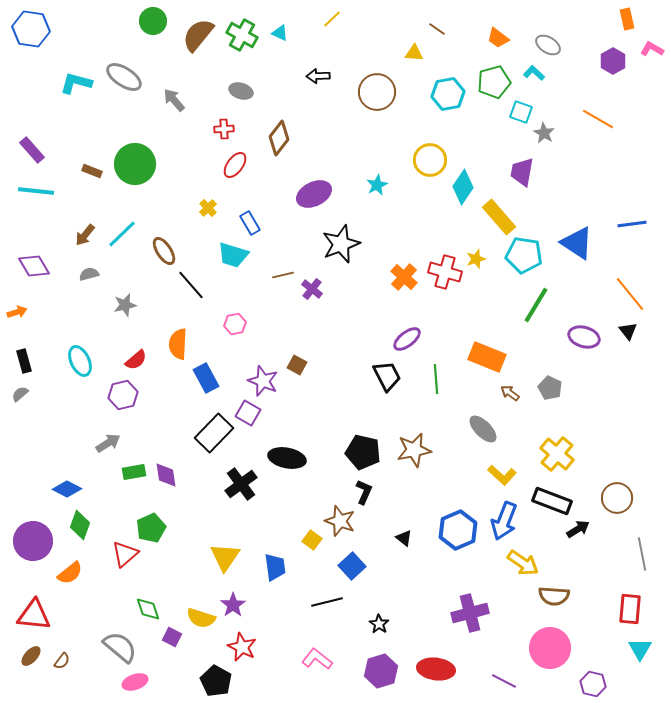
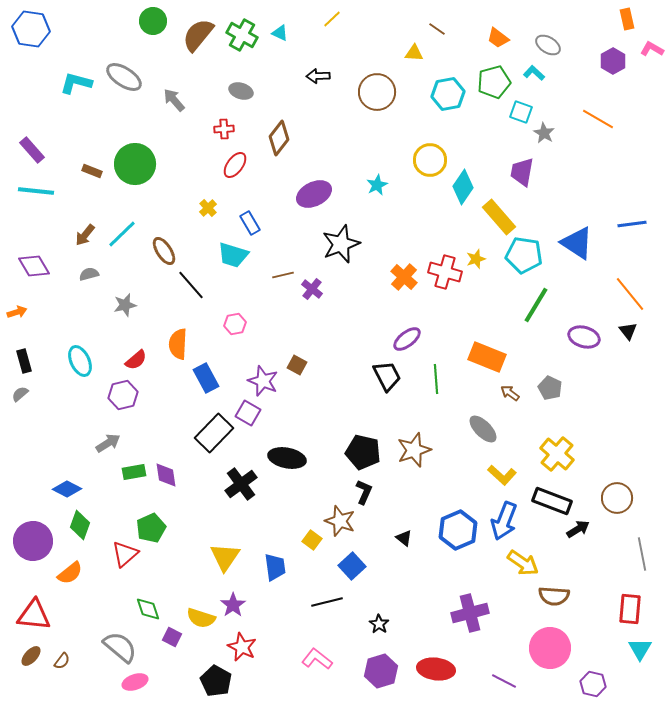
brown star at (414, 450): rotated 8 degrees counterclockwise
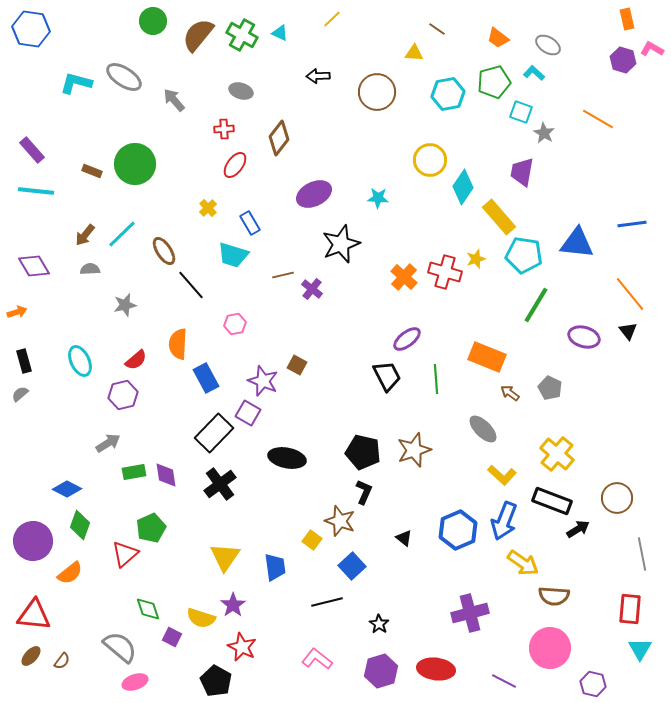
purple hexagon at (613, 61): moved 10 px right, 1 px up; rotated 15 degrees counterclockwise
cyan star at (377, 185): moved 1 px right, 13 px down; rotated 30 degrees clockwise
blue triangle at (577, 243): rotated 27 degrees counterclockwise
gray semicircle at (89, 274): moved 1 px right, 5 px up; rotated 12 degrees clockwise
black cross at (241, 484): moved 21 px left
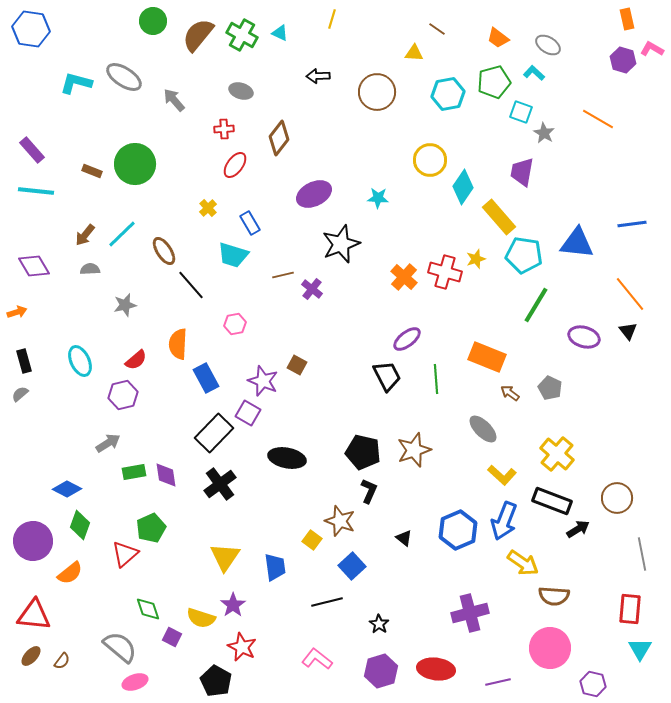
yellow line at (332, 19): rotated 30 degrees counterclockwise
black L-shape at (364, 492): moved 5 px right, 1 px up
purple line at (504, 681): moved 6 px left, 1 px down; rotated 40 degrees counterclockwise
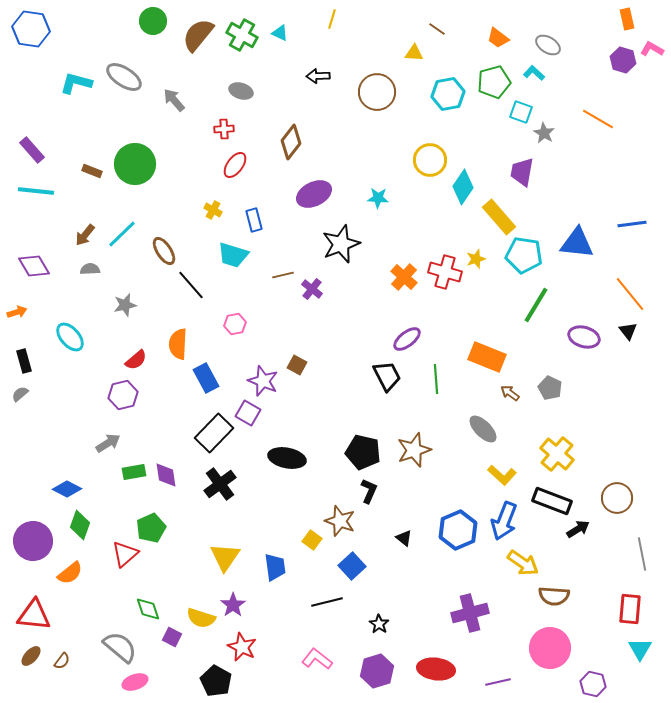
brown diamond at (279, 138): moved 12 px right, 4 px down
yellow cross at (208, 208): moved 5 px right, 2 px down; rotated 18 degrees counterclockwise
blue rectangle at (250, 223): moved 4 px right, 3 px up; rotated 15 degrees clockwise
cyan ellipse at (80, 361): moved 10 px left, 24 px up; rotated 16 degrees counterclockwise
purple hexagon at (381, 671): moved 4 px left
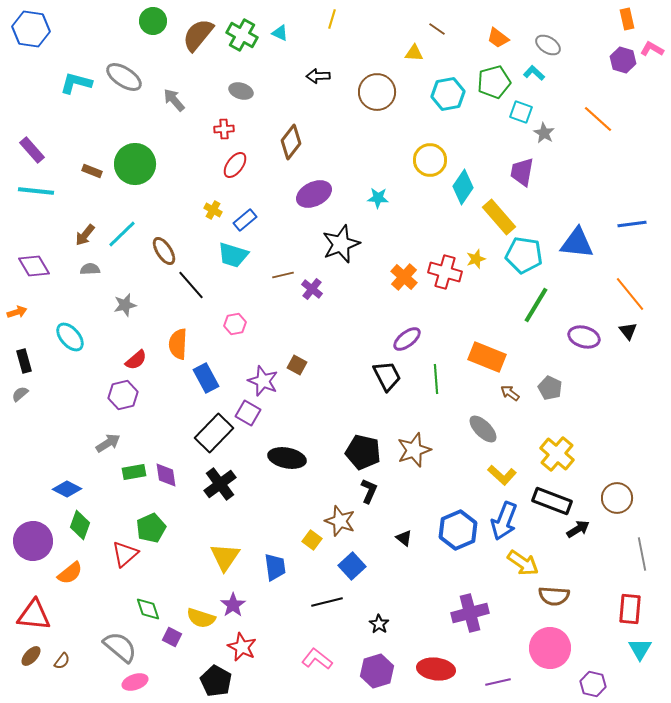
orange line at (598, 119): rotated 12 degrees clockwise
blue rectangle at (254, 220): moved 9 px left; rotated 65 degrees clockwise
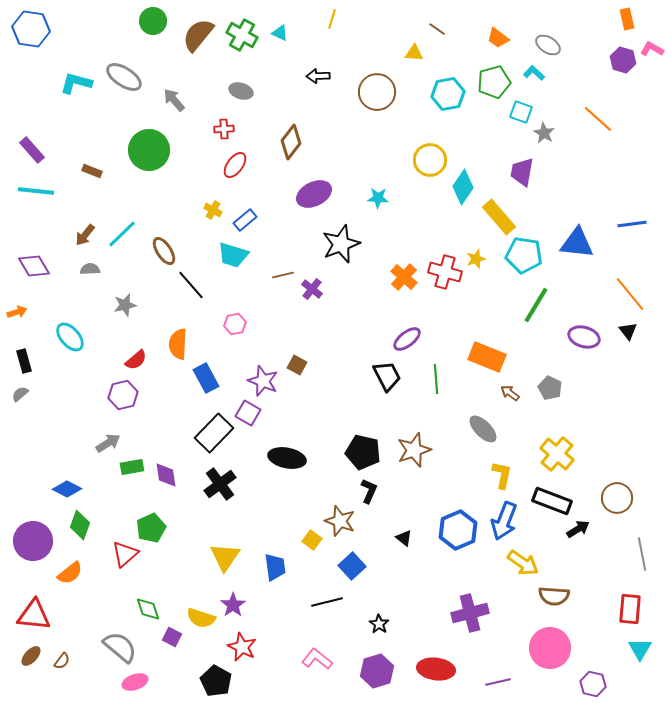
green circle at (135, 164): moved 14 px right, 14 px up
green rectangle at (134, 472): moved 2 px left, 5 px up
yellow L-shape at (502, 475): rotated 120 degrees counterclockwise
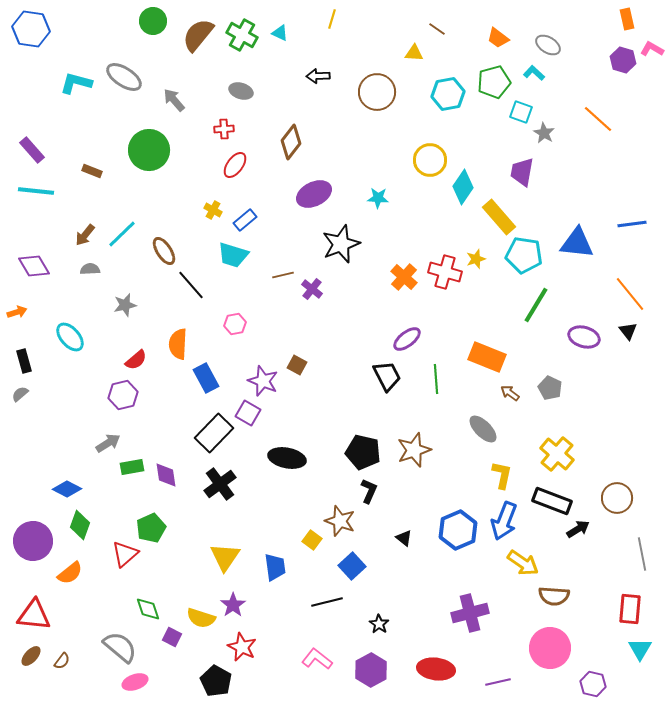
purple hexagon at (377, 671): moved 6 px left, 1 px up; rotated 12 degrees counterclockwise
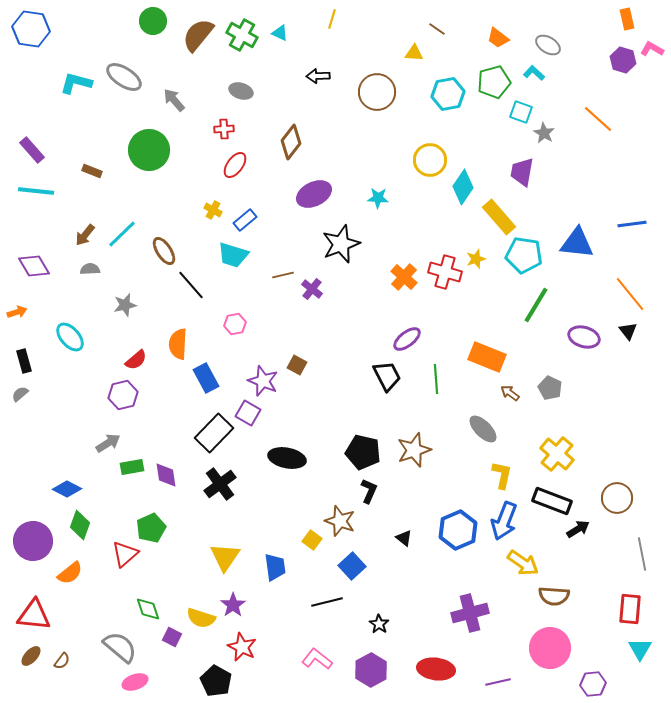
purple hexagon at (593, 684): rotated 20 degrees counterclockwise
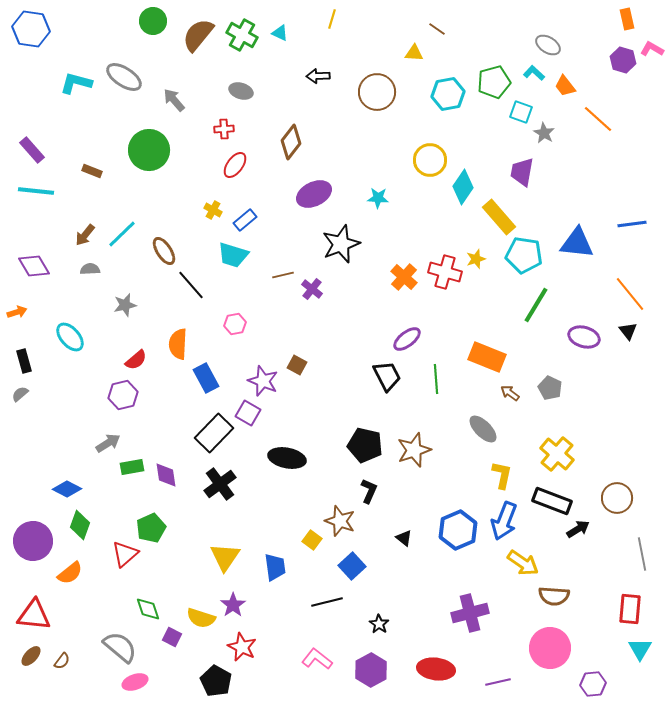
orange trapezoid at (498, 38): moved 67 px right, 48 px down; rotated 15 degrees clockwise
black pentagon at (363, 452): moved 2 px right, 7 px up
